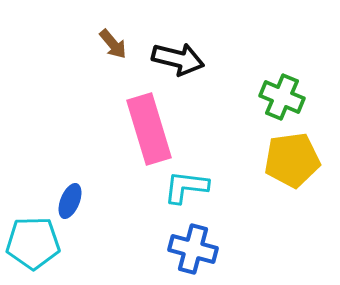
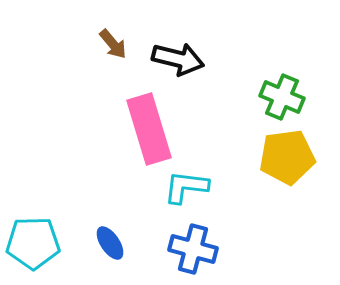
yellow pentagon: moved 5 px left, 3 px up
blue ellipse: moved 40 px right, 42 px down; rotated 56 degrees counterclockwise
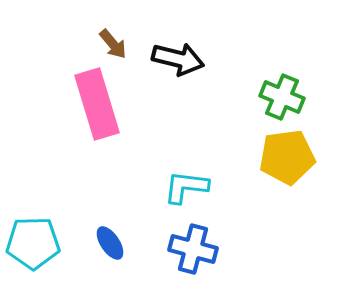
pink rectangle: moved 52 px left, 25 px up
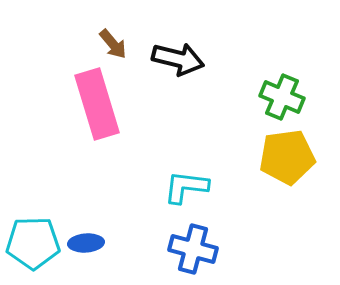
blue ellipse: moved 24 px left; rotated 60 degrees counterclockwise
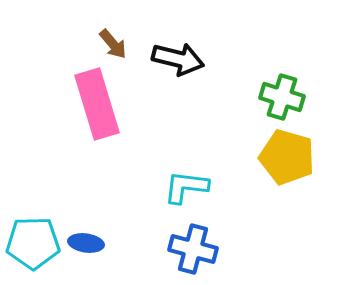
green cross: rotated 6 degrees counterclockwise
yellow pentagon: rotated 24 degrees clockwise
blue ellipse: rotated 12 degrees clockwise
